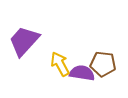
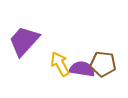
purple semicircle: moved 4 px up
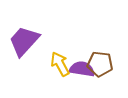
brown pentagon: moved 3 px left
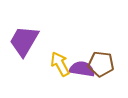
purple trapezoid: rotated 12 degrees counterclockwise
brown pentagon: moved 1 px right
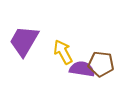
yellow arrow: moved 3 px right, 12 px up
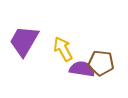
yellow arrow: moved 3 px up
brown pentagon: moved 1 px up
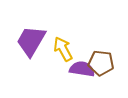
purple trapezoid: moved 7 px right
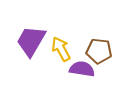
yellow arrow: moved 2 px left
brown pentagon: moved 2 px left, 12 px up
